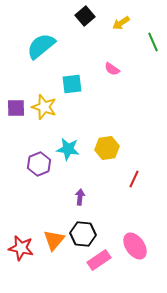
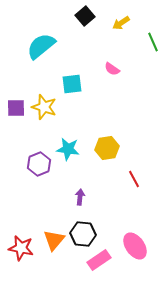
red line: rotated 54 degrees counterclockwise
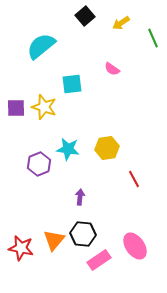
green line: moved 4 px up
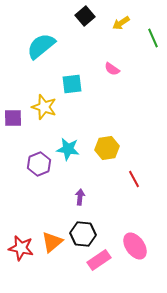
purple square: moved 3 px left, 10 px down
orange triangle: moved 2 px left, 2 px down; rotated 10 degrees clockwise
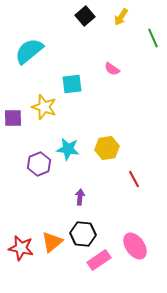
yellow arrow: moved 6 px up; rotated 24 degrees counterclockwise
cyan semicircle: moved 12 px left, 5 px down
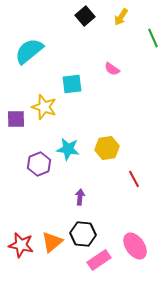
purple square: moved 3 px right, 1 px down
red star: moved 3 px up
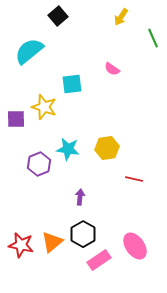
black square: moved 27 px left
red line: rotated 48 degrees counterclockwise
black hexagon: rotated 25 degrees clockwise
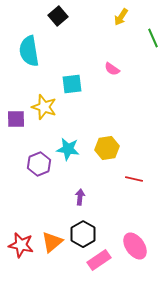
cyan semicircle: rotated 60 degrees counterclockwise
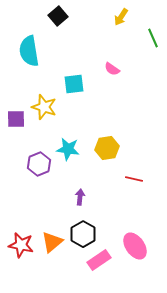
cyan square: moved 2 px right
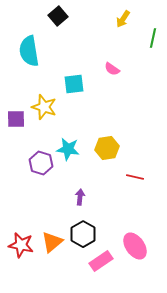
yellow arrow: moved 2 px right, 2 px down
green line: rotated 36 degrees clockwise
purple hexagon: moved 2 px right, 1 px up; rotated 20 degrees counterclockwise
red line: moved 1 px right, 2 px up
pink rectangle: moved 2 px right, 1 px down
